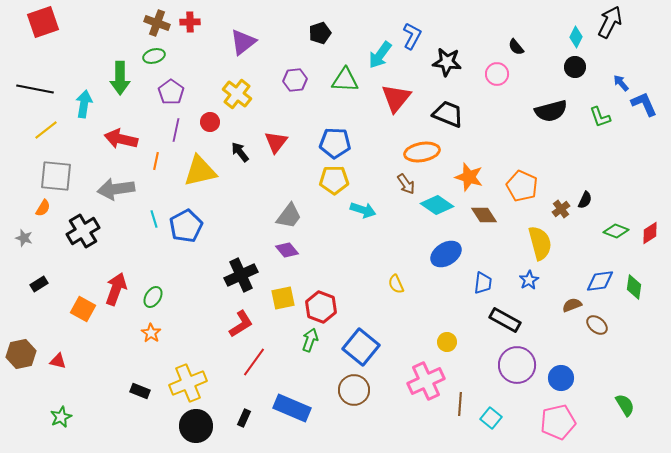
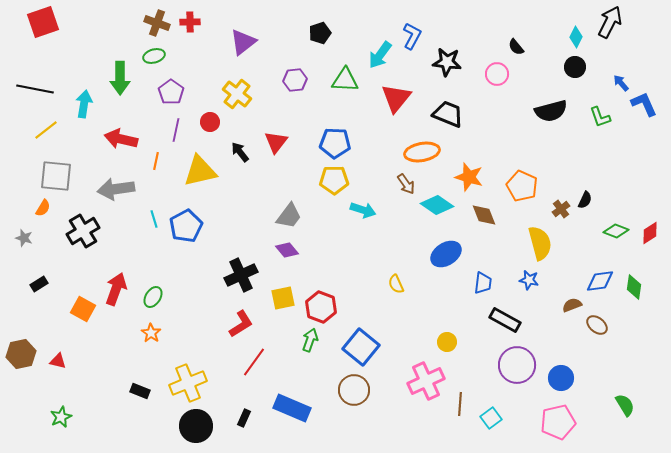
brown diamond at (484, 215): rotated 12 degrees clockwise
blue star at (529, 280): rotated 30 degrees counterclockwise
cyan square at (491, 418): rotated 15 degrees clockwise
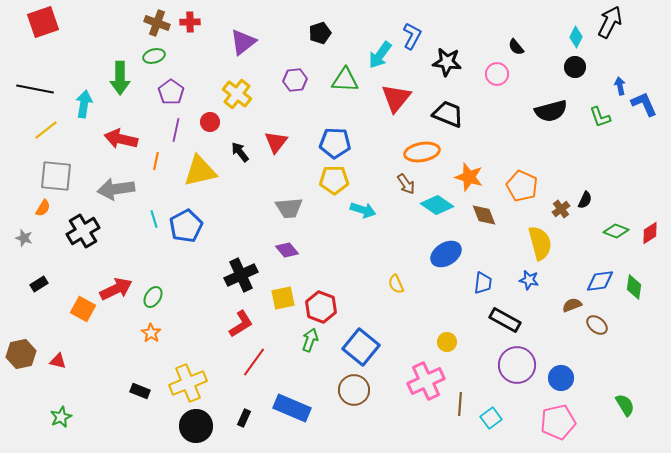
blue arrow at (621, 83): moved 1 px left, 3 px down; rotated 30 degrees clockwise
gray trapezoid at (289, 216): moved 8 px up; rotated 48 degrees clockwise
red arrow at (116, 289): rotated 44 degrees clockwise
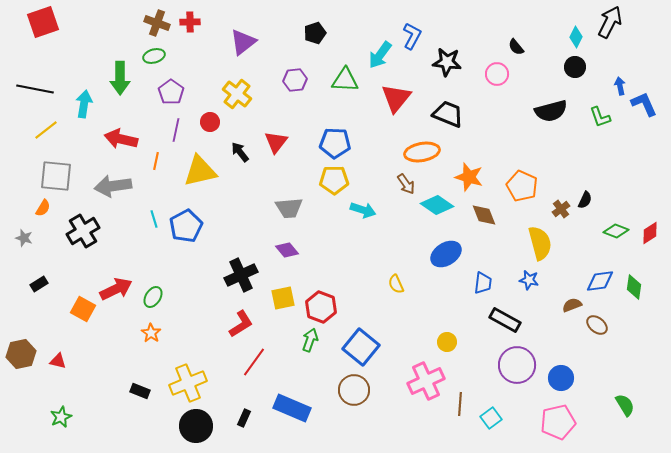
black pentagon at (320, 33): moved 5 px left
gray arrow at (116, 189): moved 3 px left, 3 px up
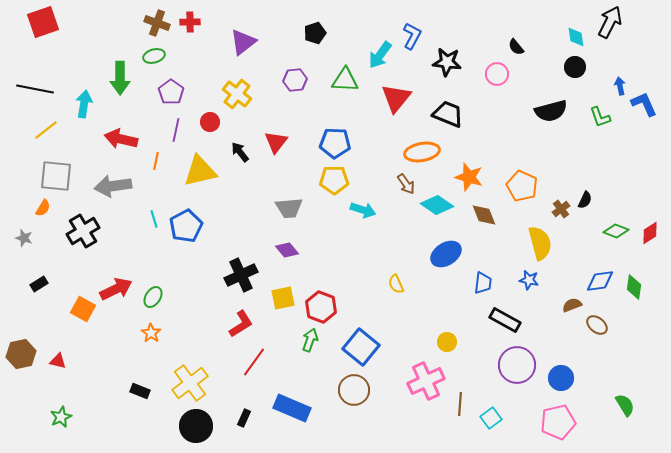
cyan diamond at (576, 37): rotated 35 degrees counterclockwise
yellow cross at (188, 383): moved 2 px right; rotated 15 degrees counterclockwise
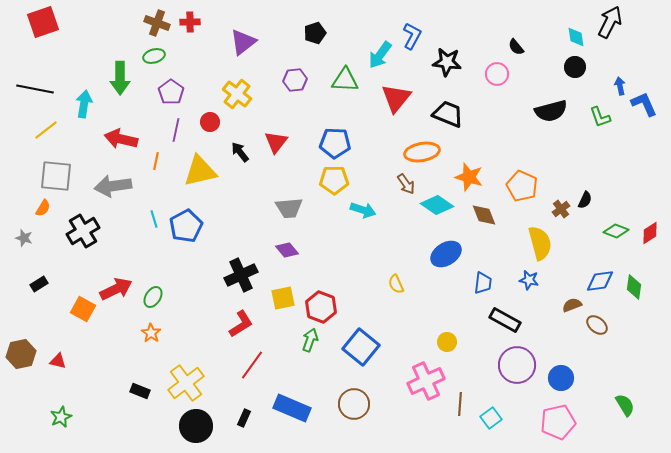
red line at (254, 362): moved 2 px left, 3 px down
yellow cross at (190, 383): moved 4 px left
brown circle at (354, 390): moved 14 px down
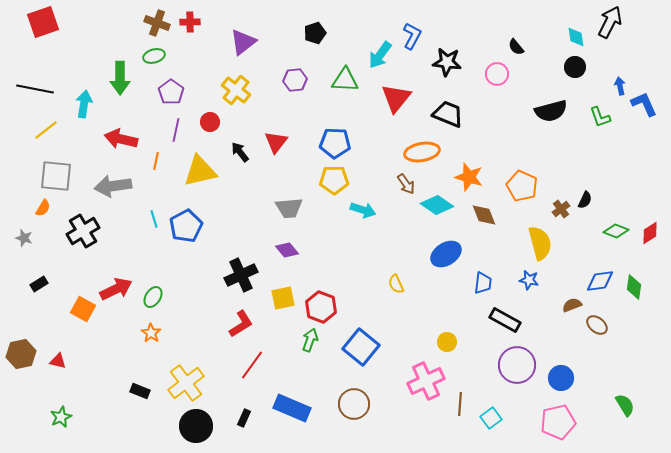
yellow cross at (237, 94): moved 1 px left, 4 px up
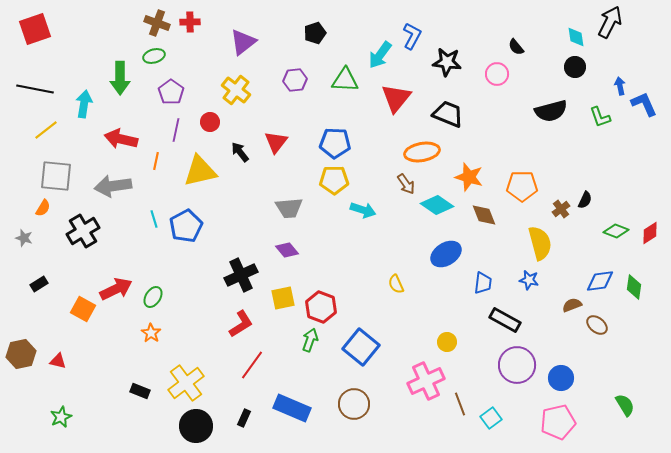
red square at (43, 22): moved 8 px left, 7 px down
orange pentagon at (522, 186): rotated 24 degrees counterclockwise
brown line at (460, 404): rotated 25 degrees counterclockwise
